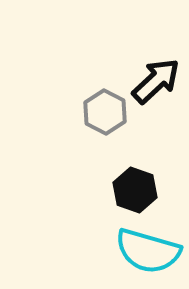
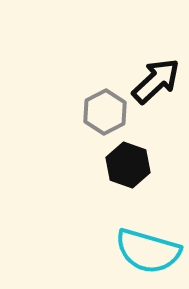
gray hexagon: rotated 6 degrees clockwise
black hexagon: moved 7 px left, 25 px up
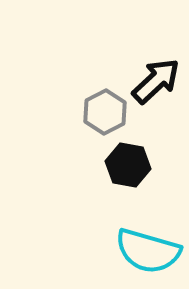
black hexagon: rotated 9 degrees counterclockwise
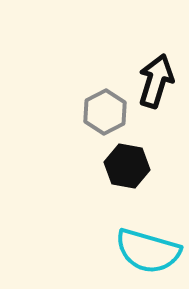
black arrow: rotated 30 degrees counterclockwise
black hexagon: moved 1 px left, 1 px down
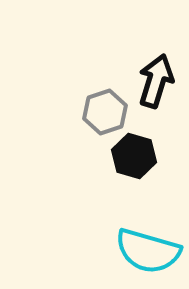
gray hexagon: rotated 9 degrees clockwise
black hexagon: moved 7 px right, 10 px up; rotated 6 degrees clockwise
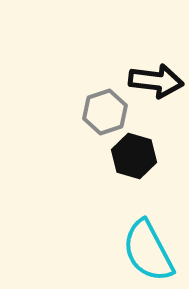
black arrow: rotated 80 degrees clockwise
cyan semicircle: rotated 46 degrees clockwise
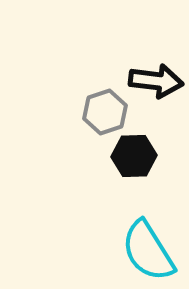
black hexagon: rotated 18 degrees counterclockwise
cyan semicircle: rotated 4 degrees counterclockwise
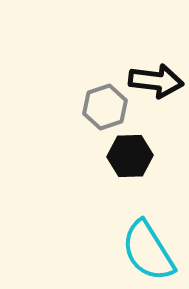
gray hexagon: moved 5 px up
black hexagon: moved 4 px left
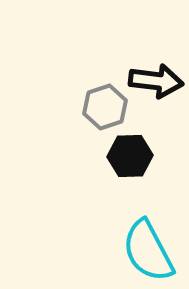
cyan semicircle: rotated 4 degrees clockwise
